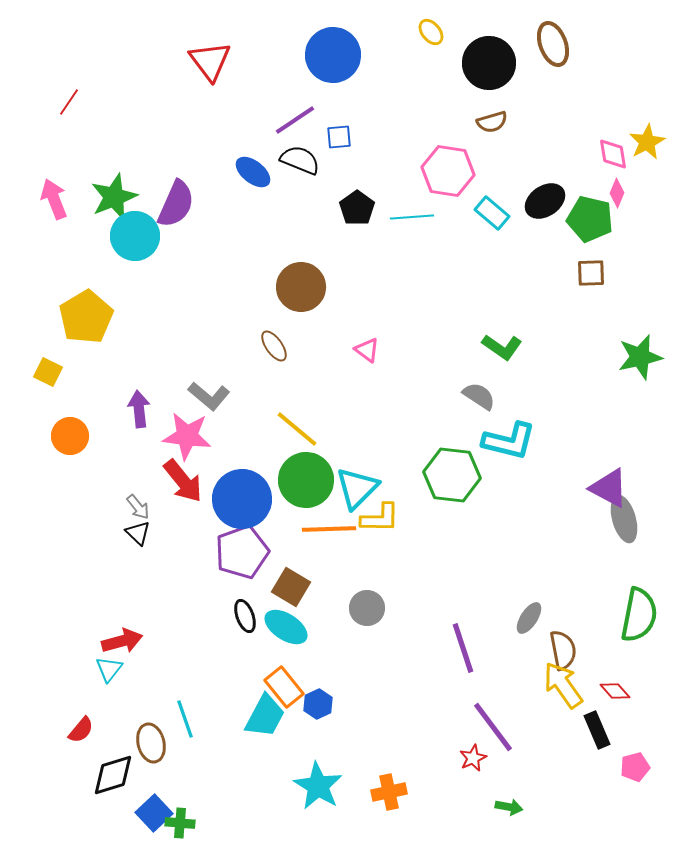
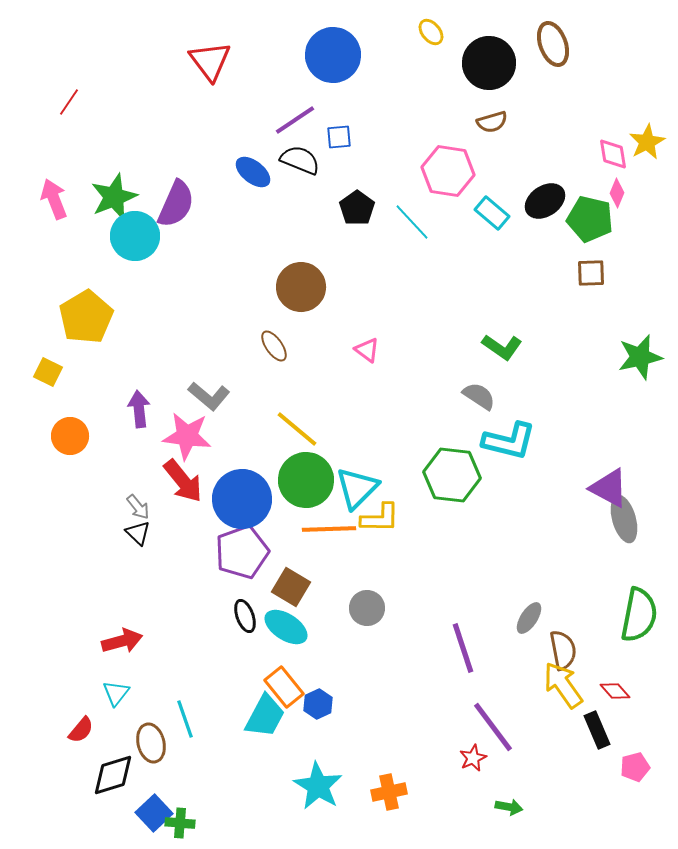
cyan line at (412, 217): moved 5 px down; rotated 51 degrees clockwise
cyan triangle at (109, 669): moved 7 px right, 24 px down
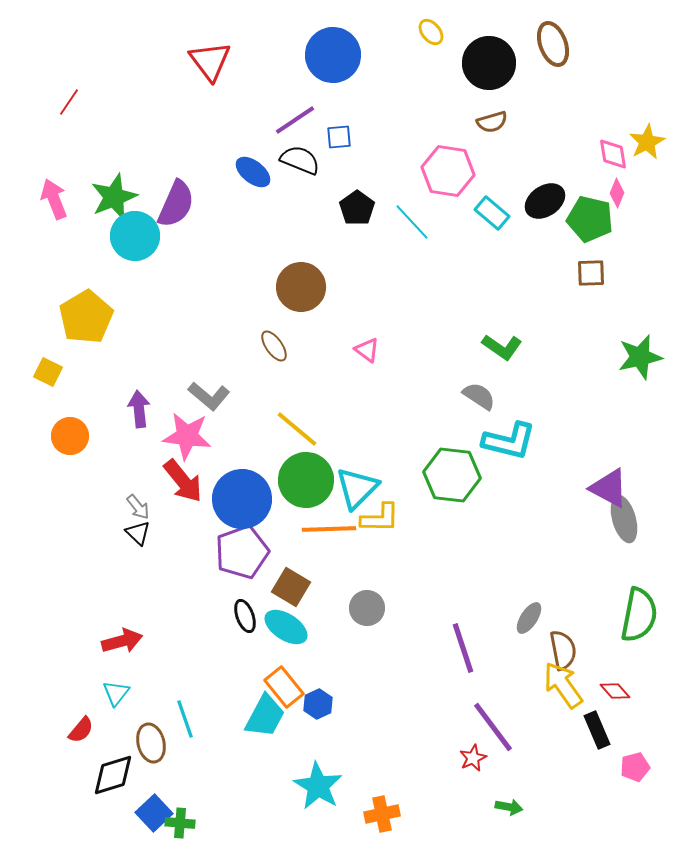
orange cross at (389, 792): moved 7 px left, 22 px down
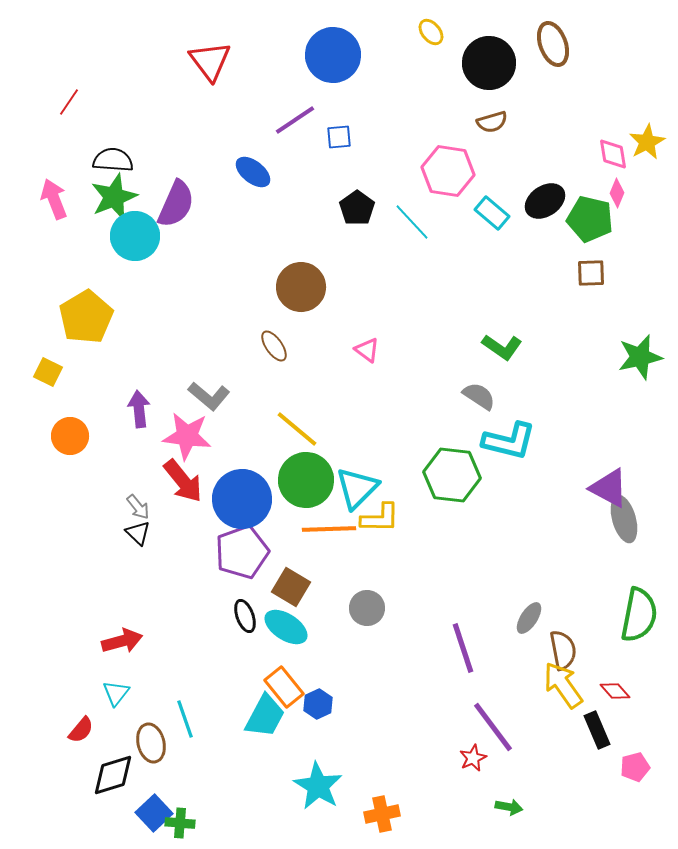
black semicircle at (300, 160): moved 187 px left; rotated 18 degrees counterclockwise
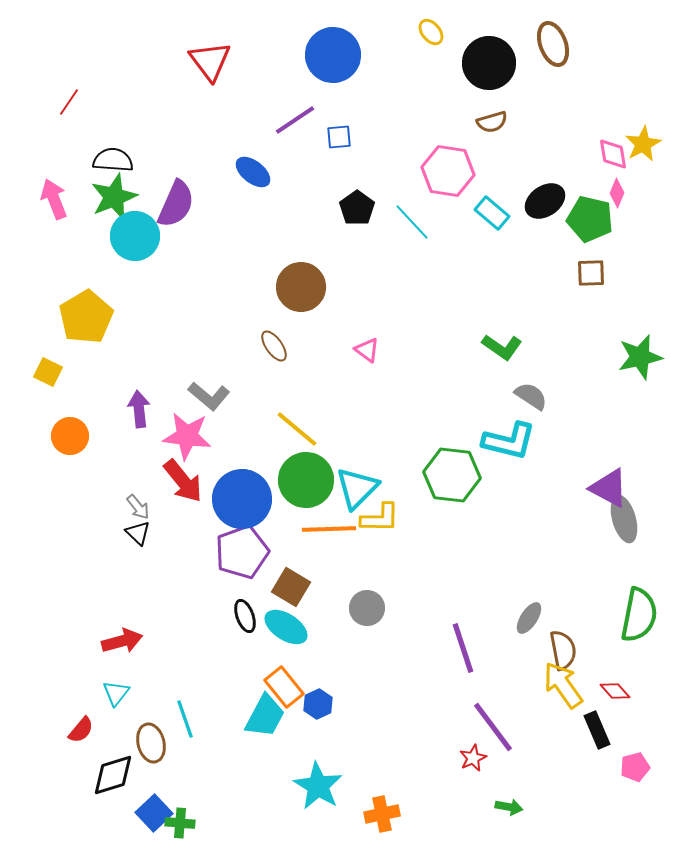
yellow star at (647, 142): moved 4 px left, 2 px down
gray semicircle at (479, 396): moved 52 px right
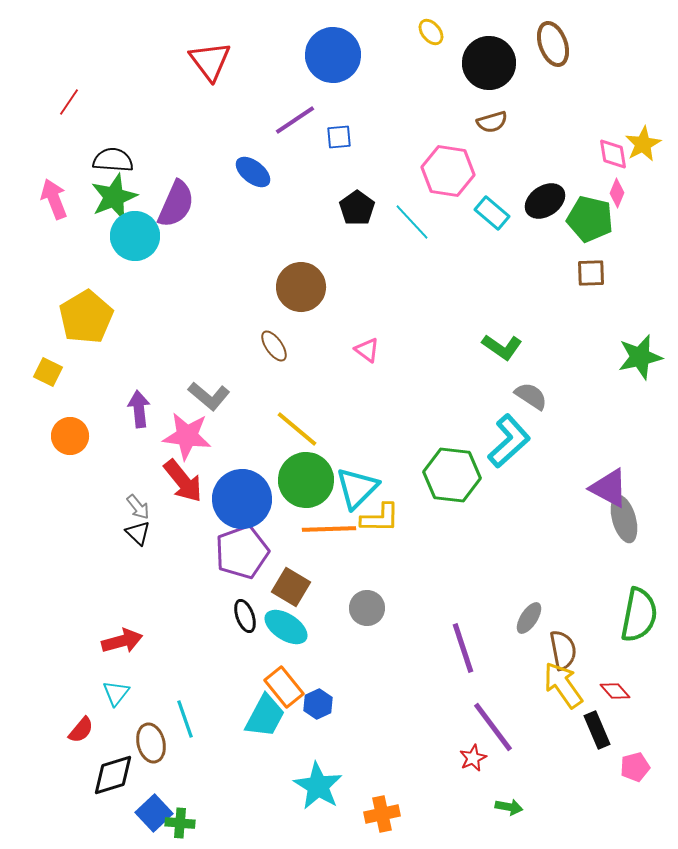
cyan L-shape at (509, 441): rotated 56 degrees counterclockwise
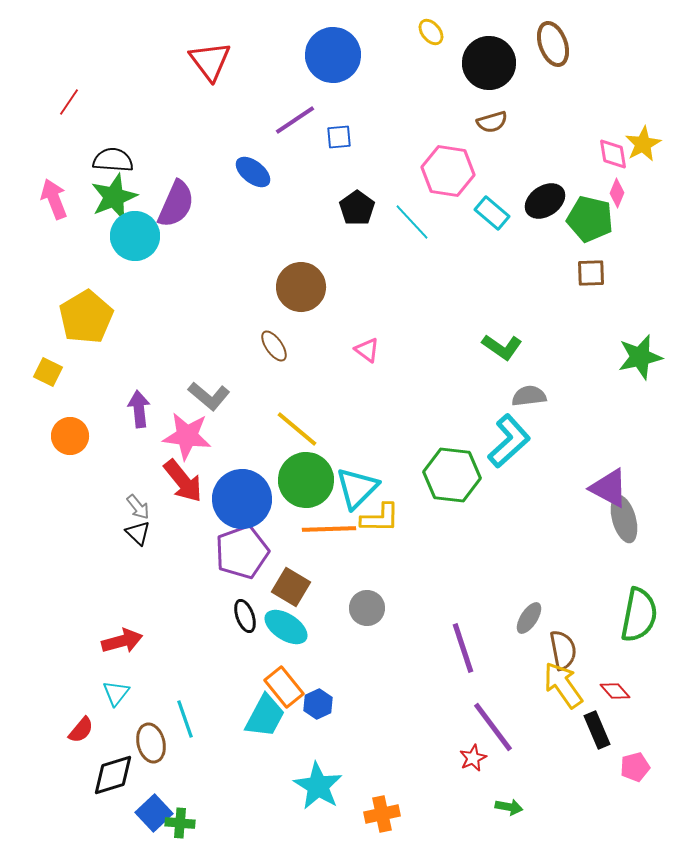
gray semicircle at (531, 396): moved 2 px left; rotated 40 degrees counterclockwise
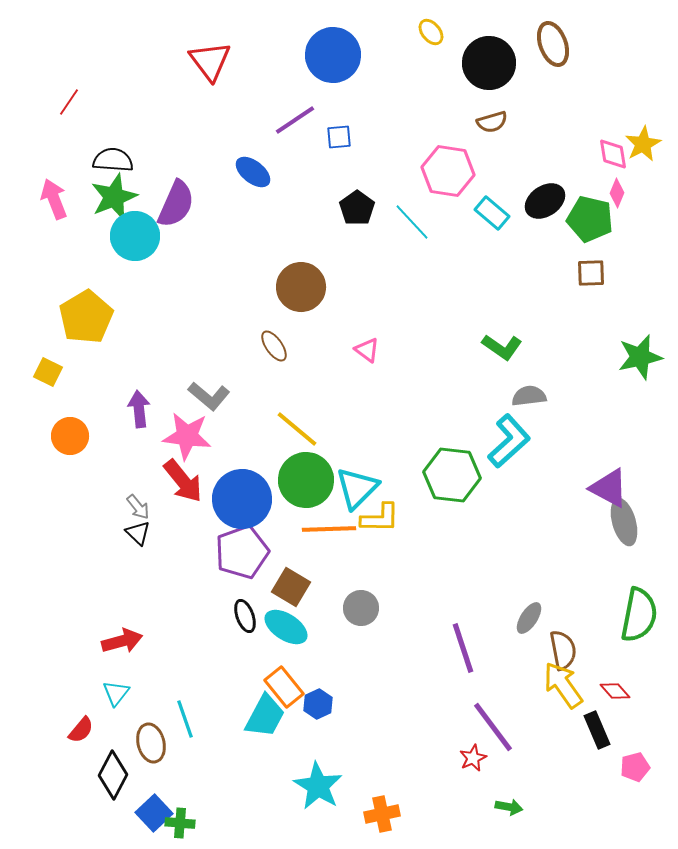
gray ellipse at (624, 519): moved 3 px down
gray circle at (367, 608): moved 6 px left
black diamond at (113, 775): rotated 45 degrees counterclockwise
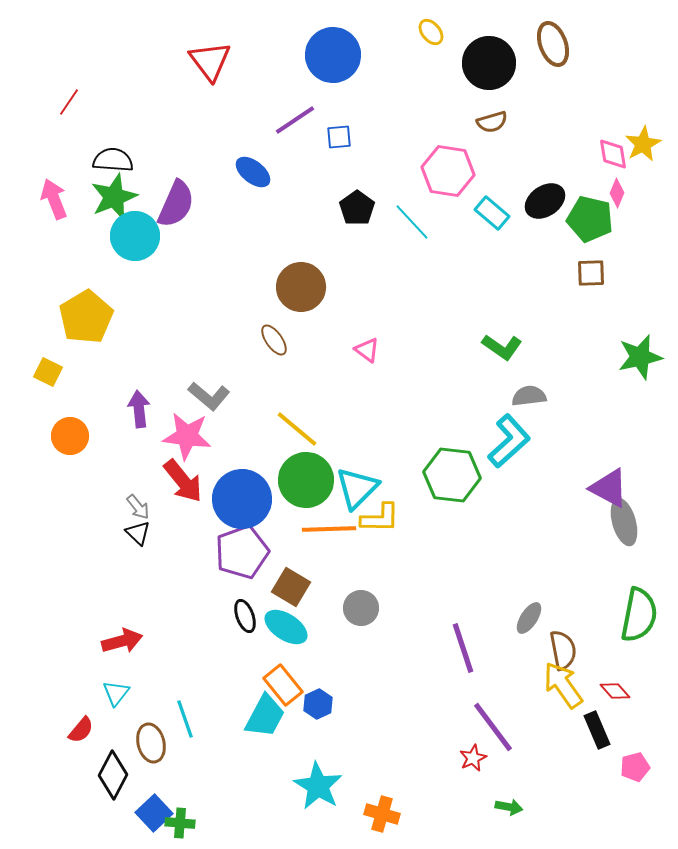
brown ellipse at (274, 346): moved 6 px up
orange rectangle at (284, 687): moved 1 px left, 2 px up
orange cross at (382, 814): rotated 28 degrees clockwise
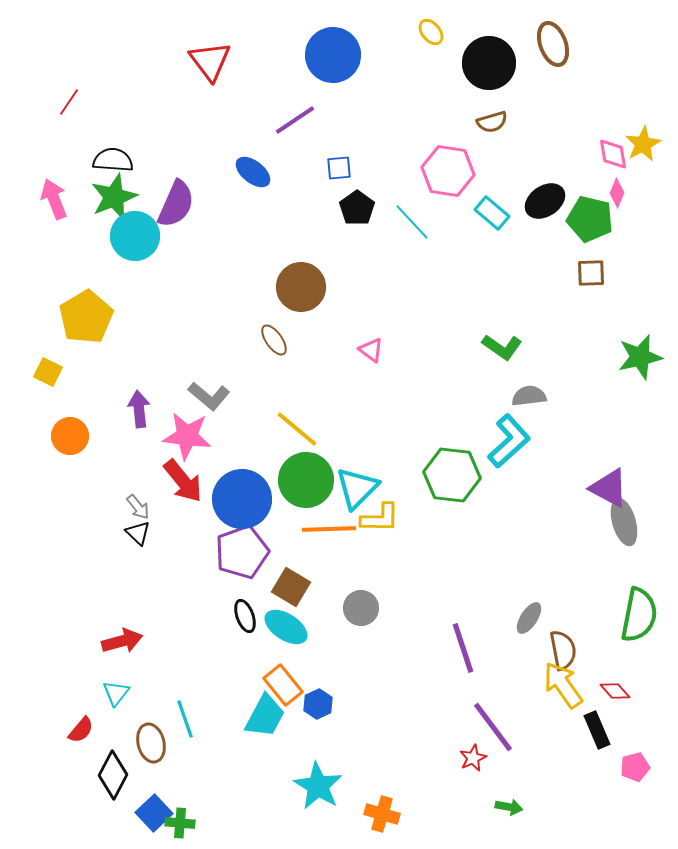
blue square at (339, 137): moved 31 px down
pink triangle at (367, 350): moved 4 px right
